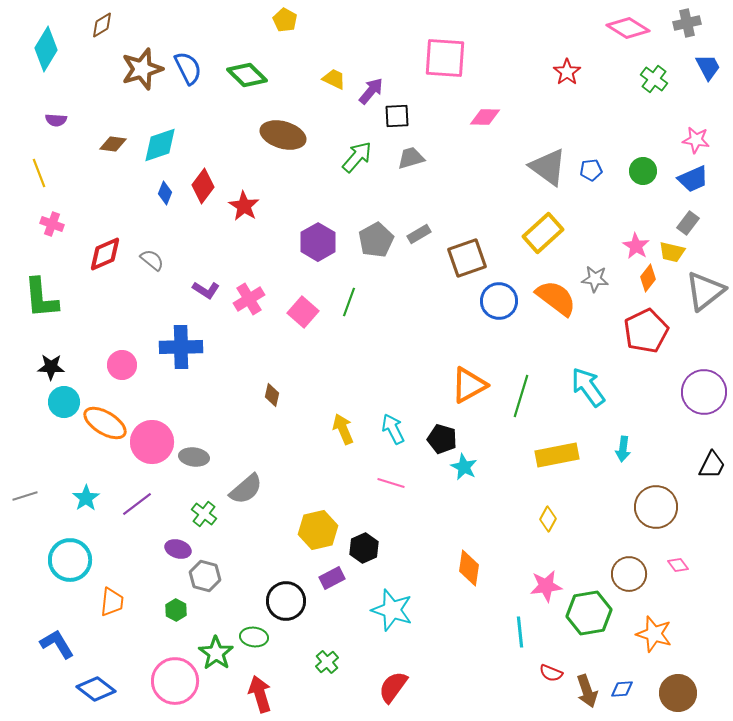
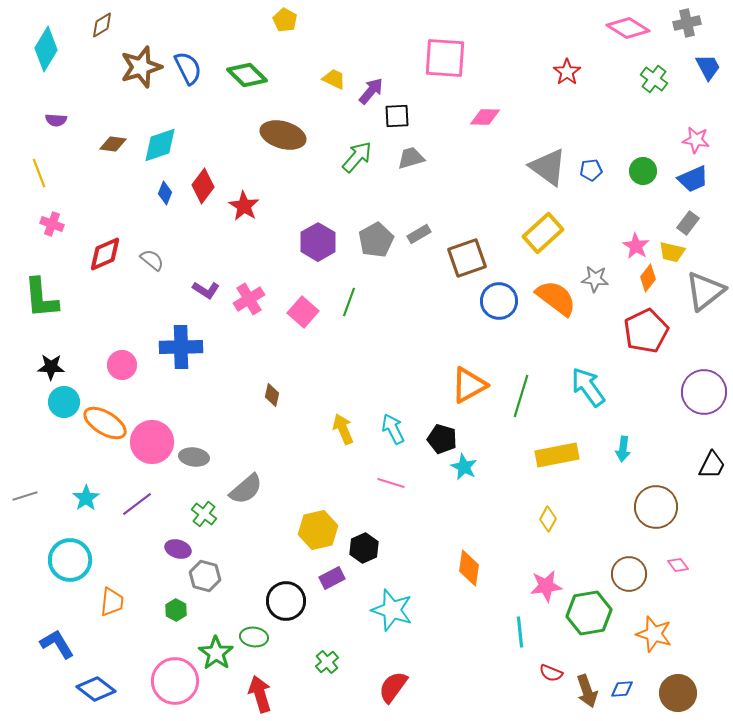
brown star at (142, 69): moved 1 px left, 2 px up
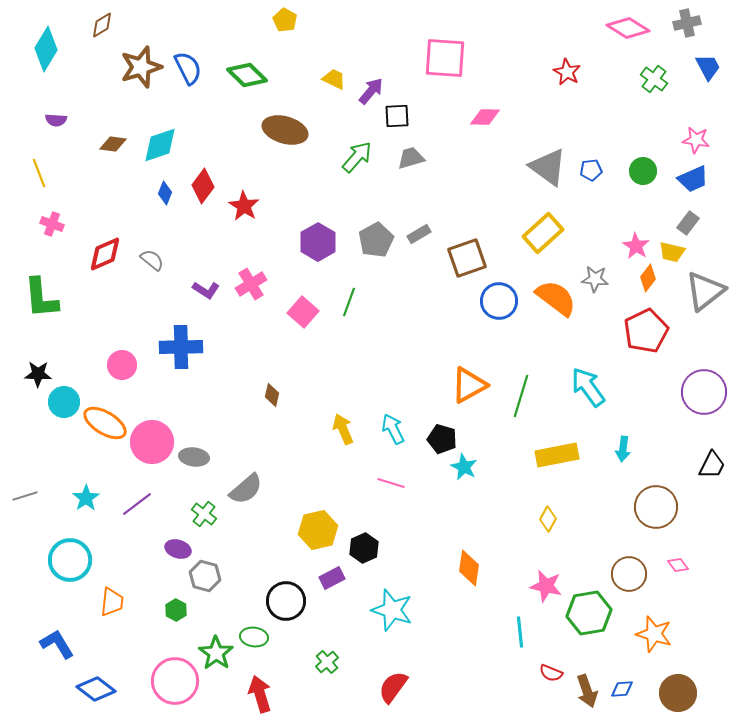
red star at (567, 72): rotated 8 degrees counterclockwise
brown ellipse at (283, 135): moved 2 px right, 5 px up
pink cross at (249, 299): moved 2 px right, 15 px up
black star at (51, 367): moved 13 px left, 7 px down
pink star at (546, 586): rotated 20 degrees clockwise
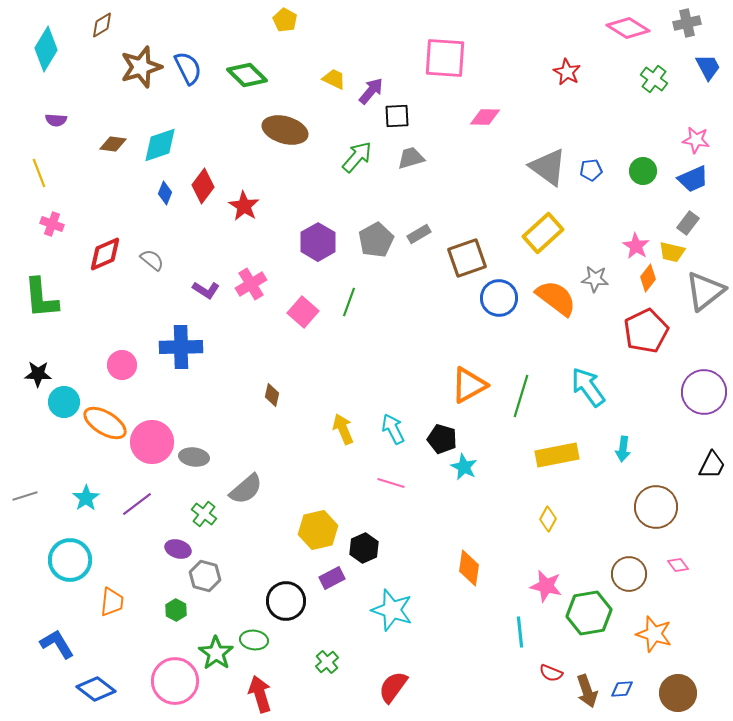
blue circle at (499, 301): moved 3 px up
green ellipse at (254, 637): moved 3 px down
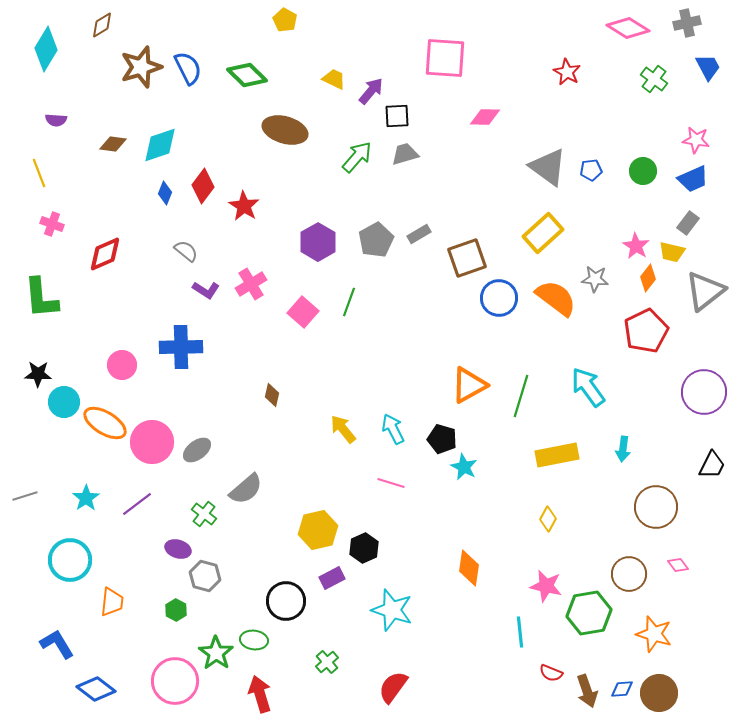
gray trapezoid at (411, 158): moved 6 px left, 4 px up
gray semicircle at (152, 260): moved 34 px right, 9 px up
yellow arrow at (343, 429): rotated 16 degrees counterclockwise
gray ellipse at (194, 457): moved 3 px right, 7 px up; rotated 44 degrees counterclockwise
brown circle at (678, 693): moved 19 px left
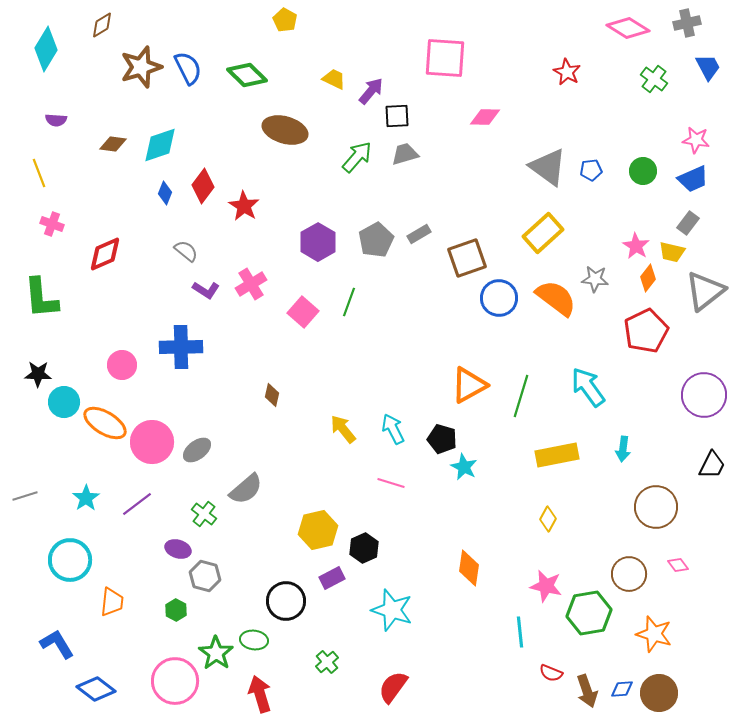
purple circle at (704, 392): moved 3 px down
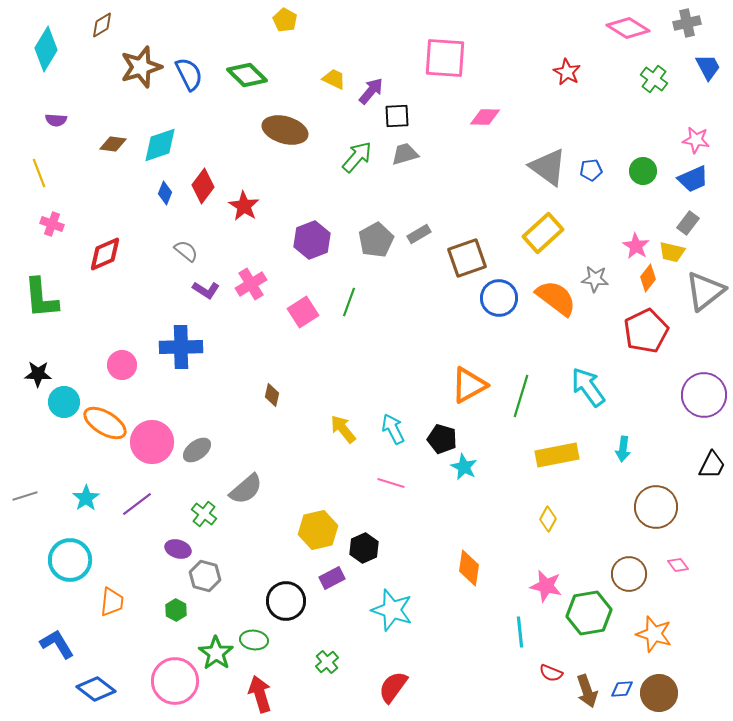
blue semicircle at (188, 68): moved 1 px right, 6 px down
purple hexagon at (318, 242): moved 6 px left, 2 px up; rotated 9 degrees clockwise
pink square at (303, 312): rotated 16 degrees clockwise
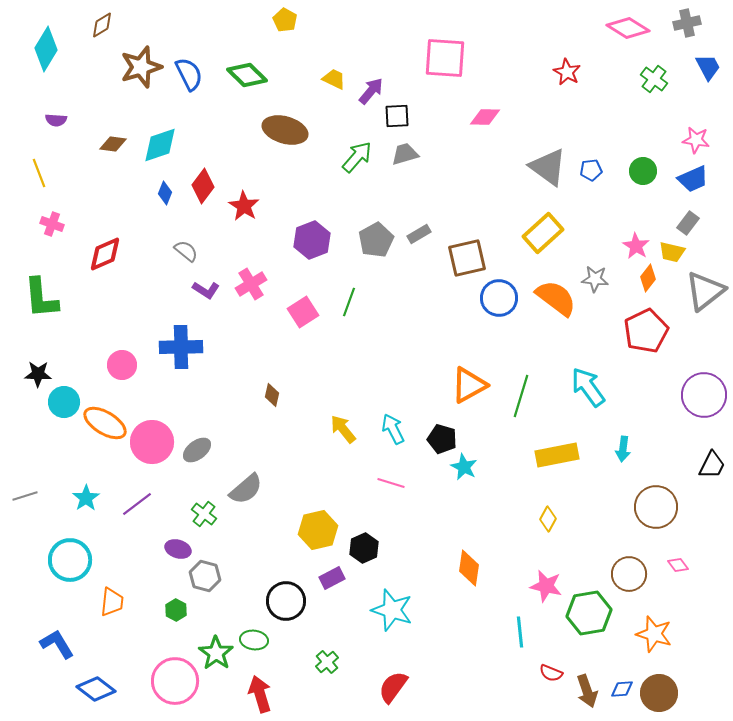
brown square at (467, 258): rotated 6 degrees clockwise
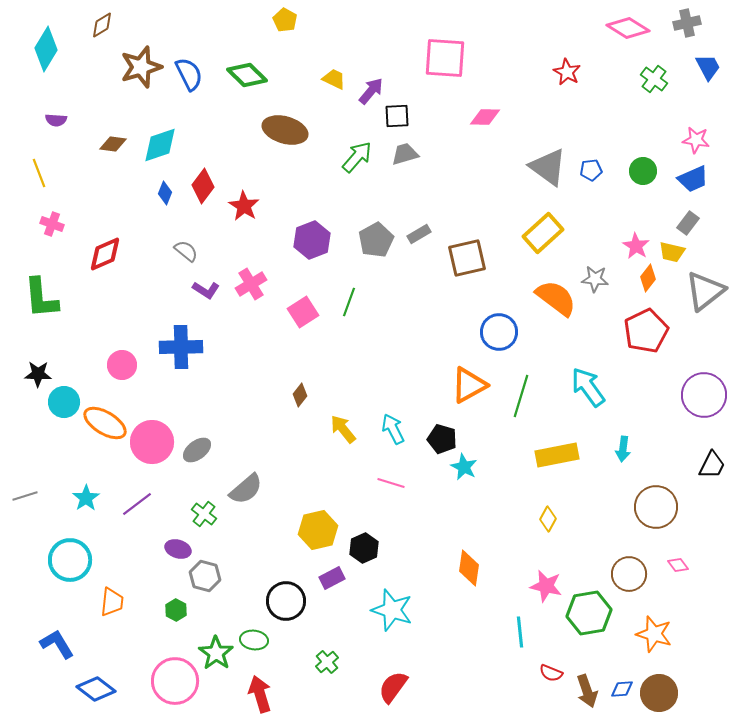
blue circle at (499, 298): moved 34 px down
brown diamond at (272, 395): moved 28 px right; rotated 25 degrees clockwise
